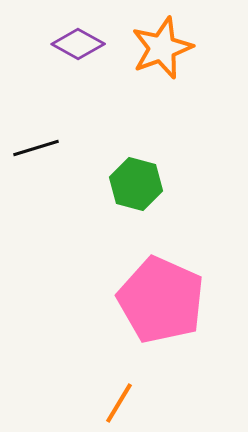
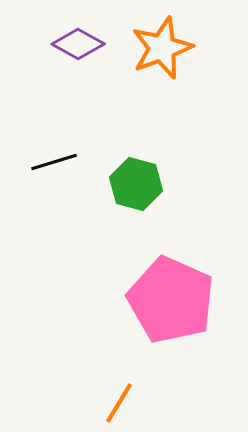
black line: moved 18 px right, 14 px down
pink pentagon: moved 10 px right
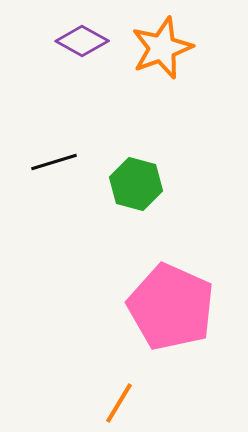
purple diamond: moved 4 px right, 3 px up
pink pentagon: moved 7 px down
